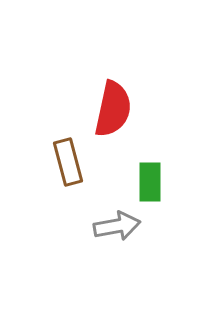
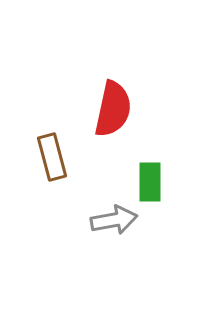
brown rectangle: moved 16 px left, 5 px up
gray arrow: moved 3 px left, 6 px up
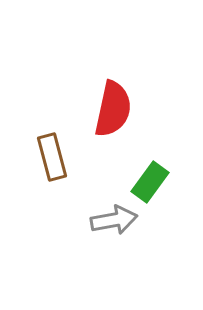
green rectangle: rotated 36 degrees clockwise
